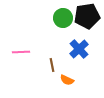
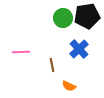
orange semicircle: moved 2 px right, 6 px down
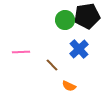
green circle: moved 2 px right, 2 px down
brown line: rotated 32 degrees counterclockwise
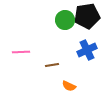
blue cross: moved 8 px right, 1 px down; rotated 18 degrees clockwise
brown line: rotated 56 degrees counterclockwise
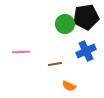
black pentagon: moved 1 px left, 1 px down
green circle: moved 4 px down
blue cross: moved 1 px left, 1 px down
brown line: moved 3 px right, 1 px up
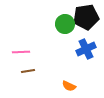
blue cross: moved 2 px up
brown line: moved 27 px left, 7 px down
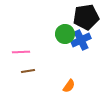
green circle: moved 10 px down
blue cross: moved 5 px left, 9 px up
orange semicircle: rotated 80 degrees counterclockwise
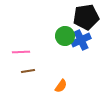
green circle: moved 2 px down
orange semicircle: moved 8 px left
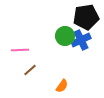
pink line: moved 1 px left, 2 px up
brown line: moved 2 px right, 1 px up; rotated 32 degrees counterclockwise
orange semicircle: moved 1 px right
